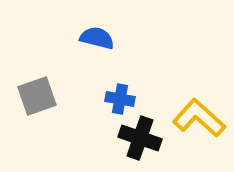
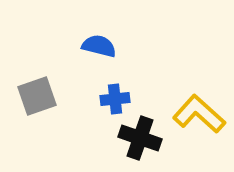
blue semicircle: moved 2 px right, 8 px down
blue cross: moved 5 px left; rotated 16 degrees counterclockwise
yellow L-shape: moved 4 px up
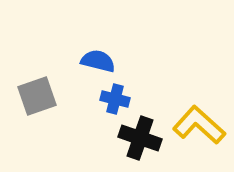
blue semicircle: moved 1 px left, 15 px down
blue cross: rotated 20 degrees clockwise
yellow L-shape: moved 11 px down
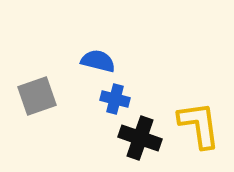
yellow L-shape: rotated 40 degrees clockwise
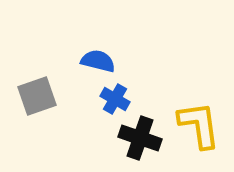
blue cross: rotated 16 degrees clockwise
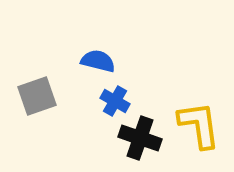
blue cross: moved 2 px down
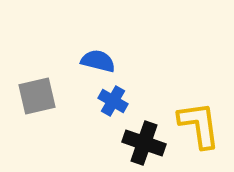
gray square: rotated 6 degrees clockwise
blue cross: moved 2 px left
black cross: moved 4 px right, 5 px down
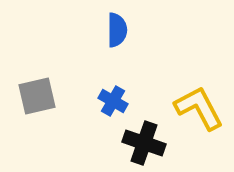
blue semicircle: moved 19 px right, 31 px up; rotated 76 degrees clockwise
yellow L-shape: moved 17 px up; rotated 20 degrees counterclockwise
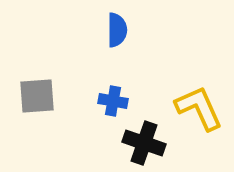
gray square: rotated 9 degrees clockwise
blue cross: rotated 20 degrees counterclockwise
yellow L-shape: rotated 4 degrees clockwise
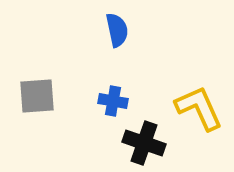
blue semicircle: rotated 12 degrees counterclockwise
